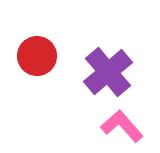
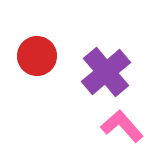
purple cross: moved 2 px left
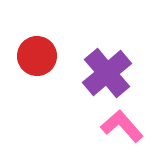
purple cross: moved 1 px right, 1 px down
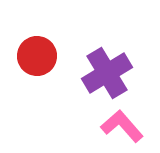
purple cross: rotated 9 degrees clockwise
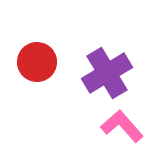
red circle: moved 6 px down
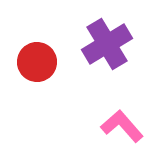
purple cross: moved 29 px up
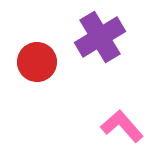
purple cross: moved 7 px left, 7 px up
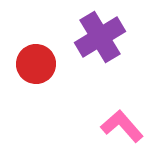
red circle: moved 1 px left, 2 px down
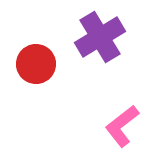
pink L-shape: rotated 87 degrees counterclockwise
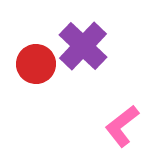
purple cross: moved 17 px left, 9 px down; rotated 15 degrees counterclockwise
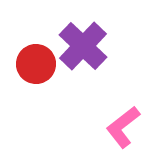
pink L-shape: moved 1 px right, 1 px down
